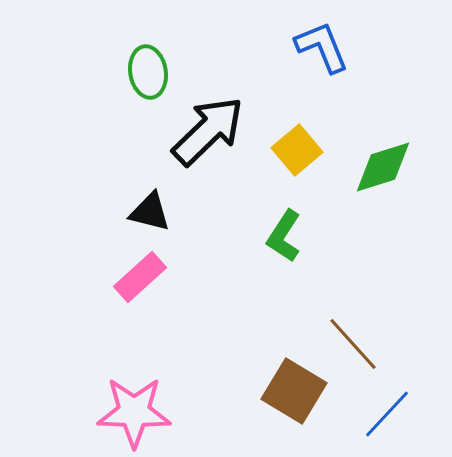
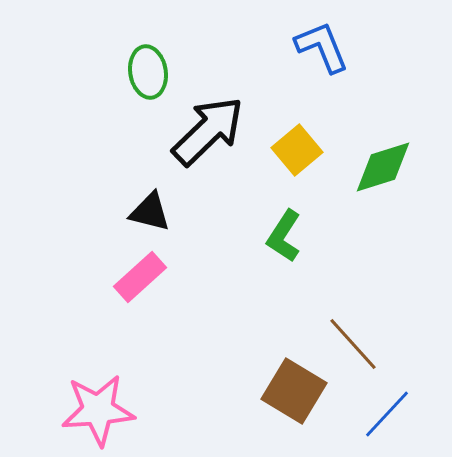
pink star: moved 36 px left, 2 px up; rotated 6 degrees counterclockwise
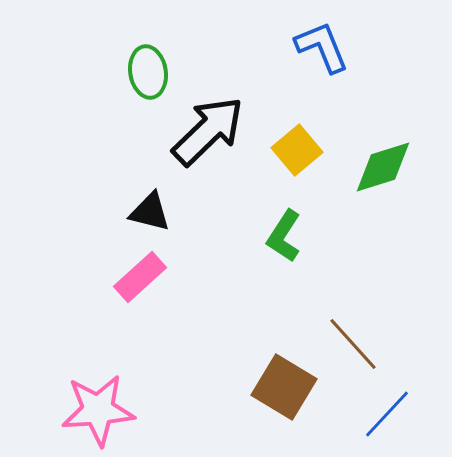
brown square: moved 10 px left, 4 px up
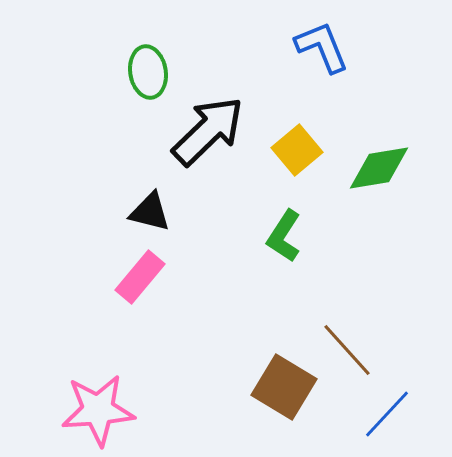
green diamond: moved 4 px left, 1 px down; rotated 8 degrees clockwise
pink rectangle: rotated 8 degrees counterclockwise
brown line: moved 6 px left, 6 px down
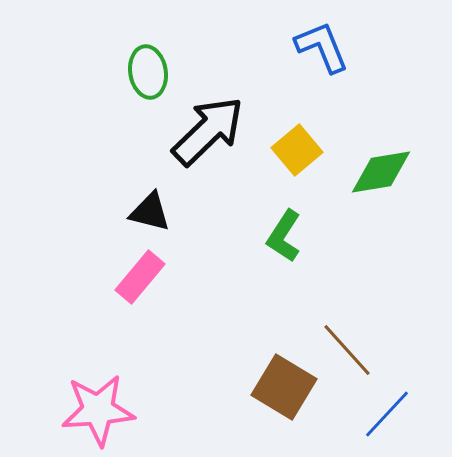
green diamond: moved 2 px right, 4 px down
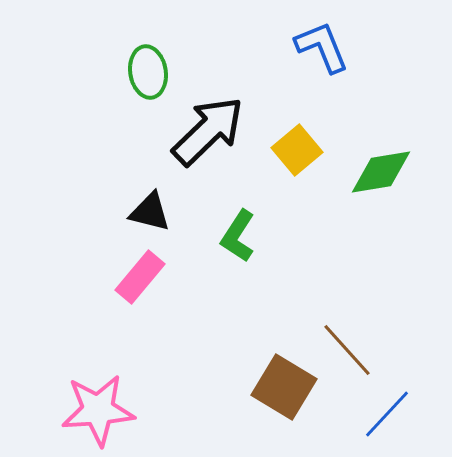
green L-shape: moved 46 px left
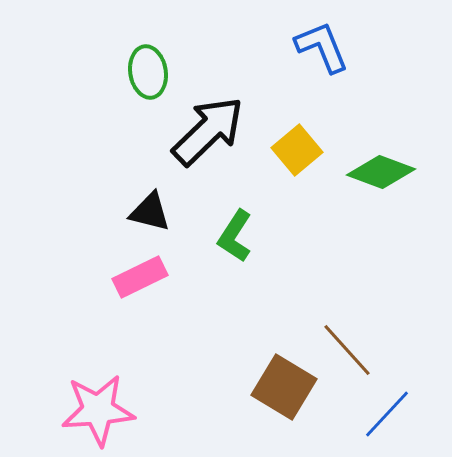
green diamond: rotated 30 degrees clockwise
green L-shape: moved 3 px left
pink rectangle: rotated 24 degrees clockwise
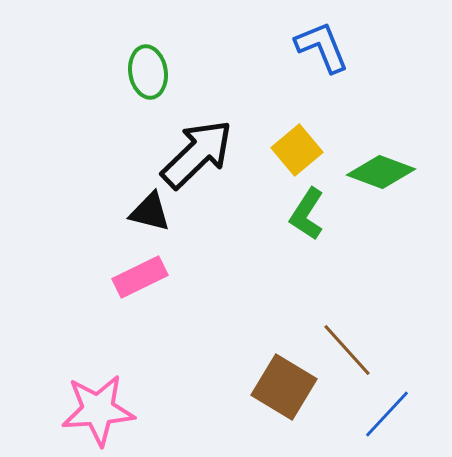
black arrow: moved 11 px left, 23 px down
green L-shape: moved 72 px right, 22 px up
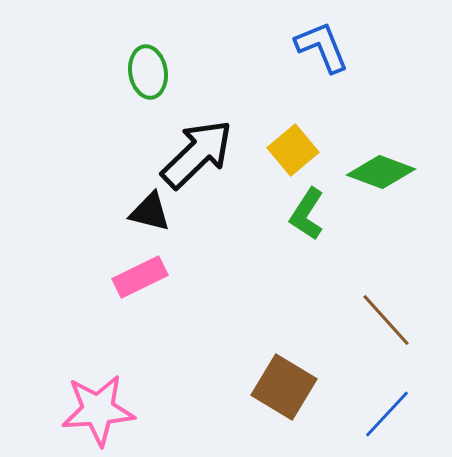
yellow square: moved 4 px left
brown line: moved 39 px right, 30 px up
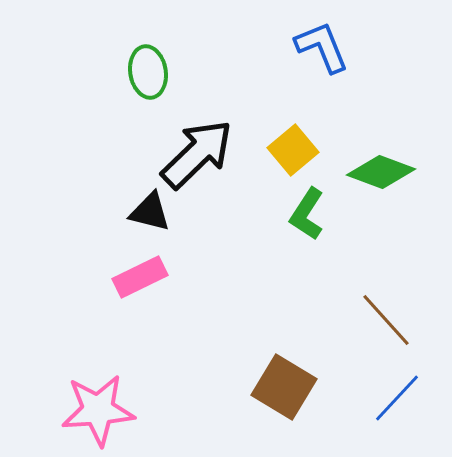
blue line: moved 10 px right, 16 px up
